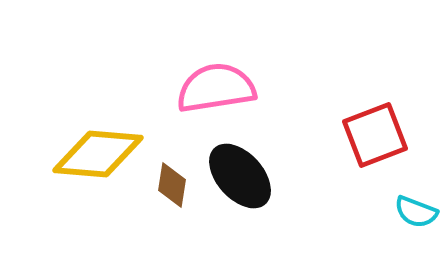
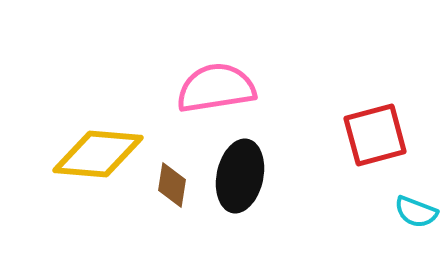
red square: rotated 6 degrees clockwise
black ellipse: rotated 54 degrees clockwise
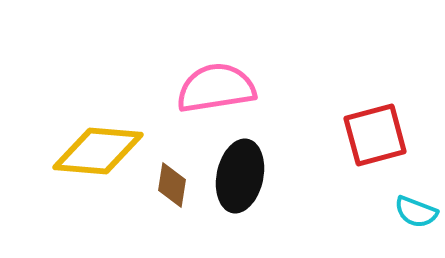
yellow diamond: moved 3 px up
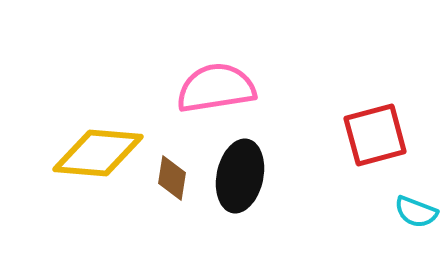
yellow diamond: moved 2 px down
brown diamond: moved 7 px up
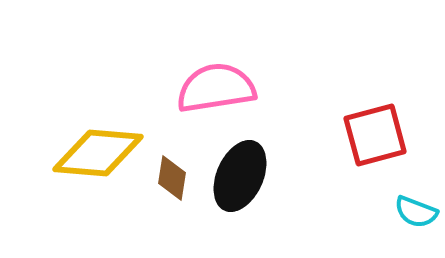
black ellipse: rotated 12 degrees clockwise
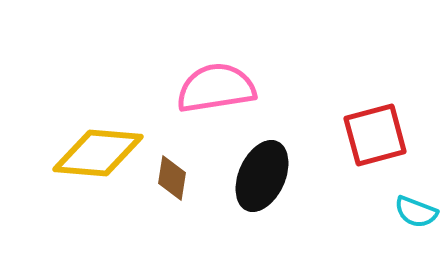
black ellipse: moved 22 px right
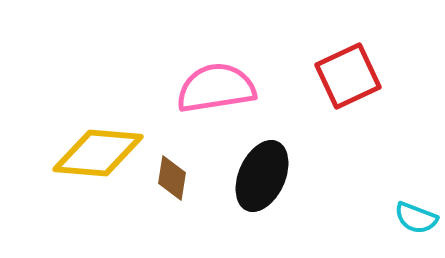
red square: moved 27 px left, 59 px up; rotated 10 degrees counterclockwise
cyan semicircle: moved 6 px down
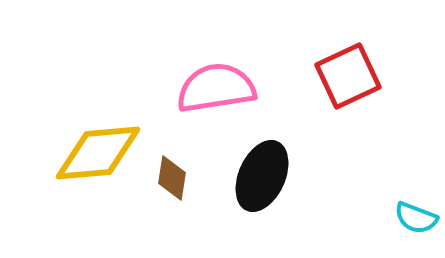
yellow diamond: rotated 10 degrees counterclockwise
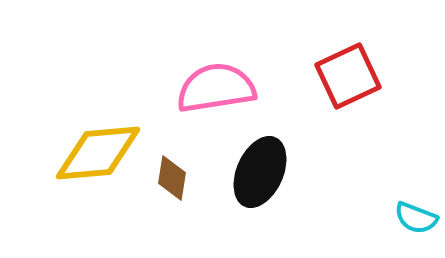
black ellipse: moved 2 px left, 4 px up
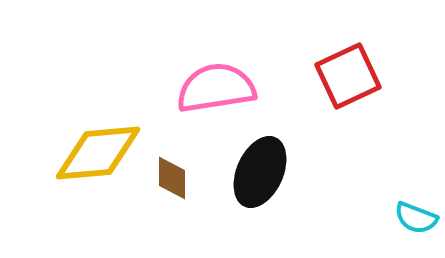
brown diamond: rotated 9 degrees counterclockwise
